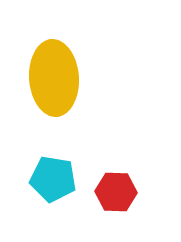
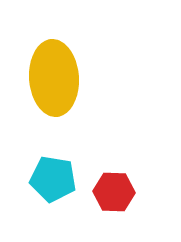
red hexagon: moved 2 px left
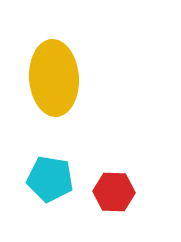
cyan pentagon: moved 3 px left
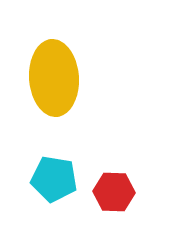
cyan pentagon: moved 4 px right
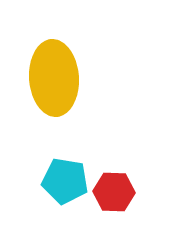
cyan pentagon: moved 11 px right, 2 px down
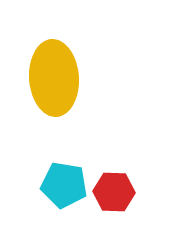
cyan pentagon: moved 1 px left, 4 px down
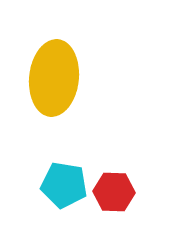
yellow ellipse: rotated 10 degrees clockwise
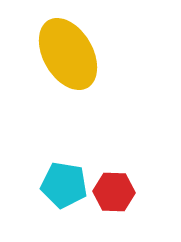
yellow ellipse: moved 14 px right, 24 px up; rotated 36 degrees counterclockwise
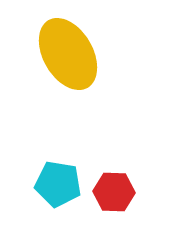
cyan pentagon: moved 6 px left, 1 px up
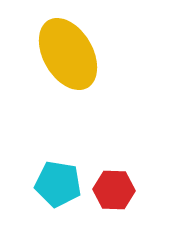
red hexagon: moved 2 px up
